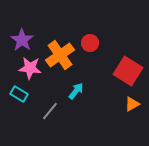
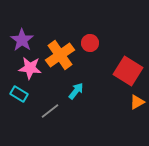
orange triangle: moved 5 px right, 2 px up
gray line: rotated 12 degrees clockwise
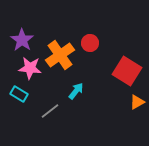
red square: moved 1 px left
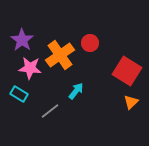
orange triangle: moved 6 px left; rotated 14 degrees counterclockwise
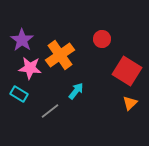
red circle: moved 12 px right, 4 px up
orange triangle: moved 1 px left, 1 px down
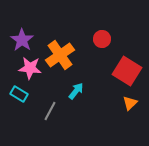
gray line: rotated 24 degrees counterclockwise
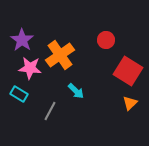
red circle: moved 4 px right, 1 px down
red square: moved 1 px right
cyan arrow: rotated 96 degrees clockwise
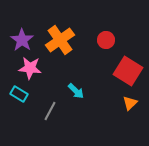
orange cross: moved 15 px up
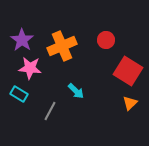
orange cross: moved 2 px right, 6 px down; rotated 12 degrees clockwise
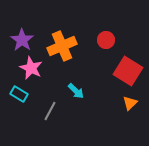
pink star: moved 1 px right; rotated 20 degrees clockwise
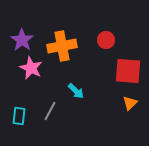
orange cross: rotated 12 degrees clockwise
red square: rotated 28 degrees counterclockwise
cyan rectangle: moved 22 px down; rotated 66 degrees clockwise
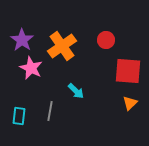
orange cross: rotated 24 degrees counterclockwise
gray line: rotated 18 degrees counterclockwise
